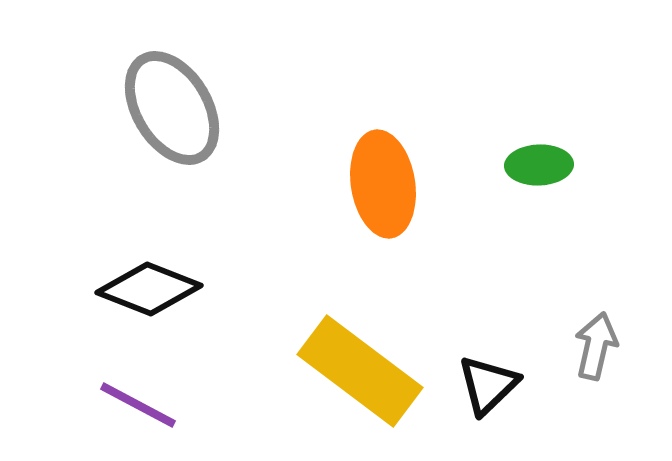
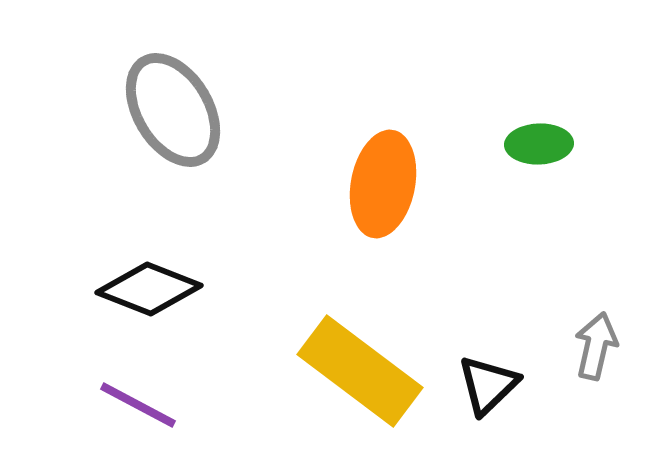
gray ellipse: moved 1 px right, 2 px down
green ellipse: moved 21 px up
orange ellipse: rotated 20 degrees clockwise
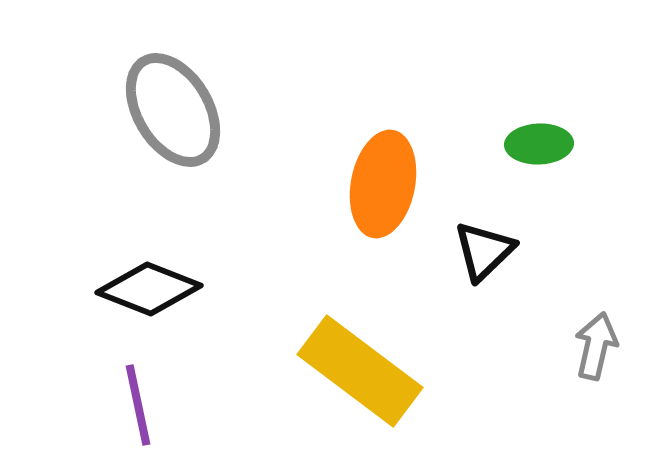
black triangle: moved 4 px left, 134 px up
purple line: rotated 50 degrees clockwise
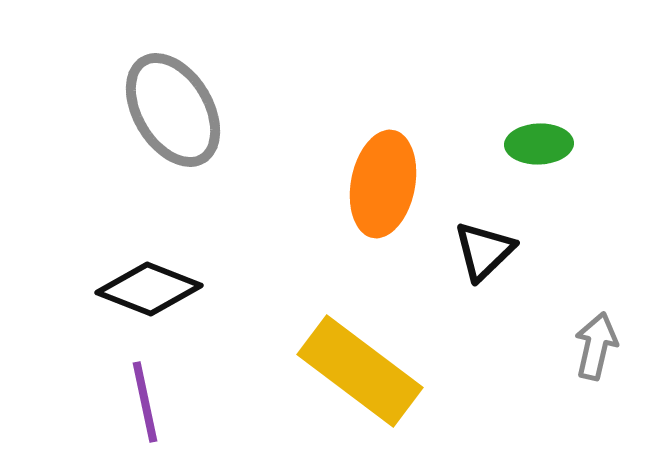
purple line: moved 7 px right, 3 px up
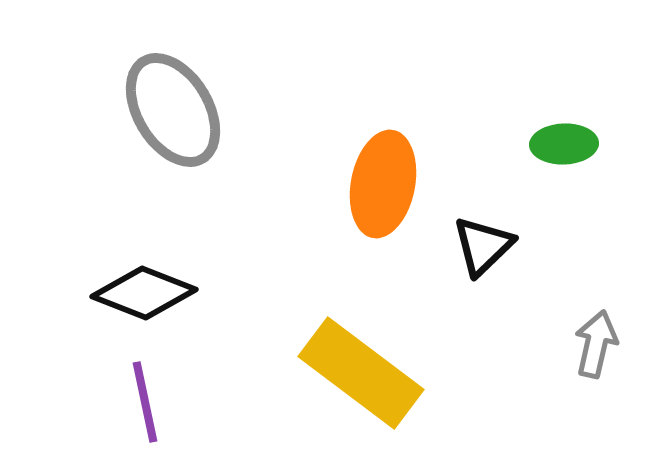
green ellipse: moved 25 px right
black triangle: moved 1 px left, 5 px up
black diamond: moved 5 px left, 4 px down
gray arrow: moved 2 px up
yellow rectangle: moved 1 px right, 2 px down
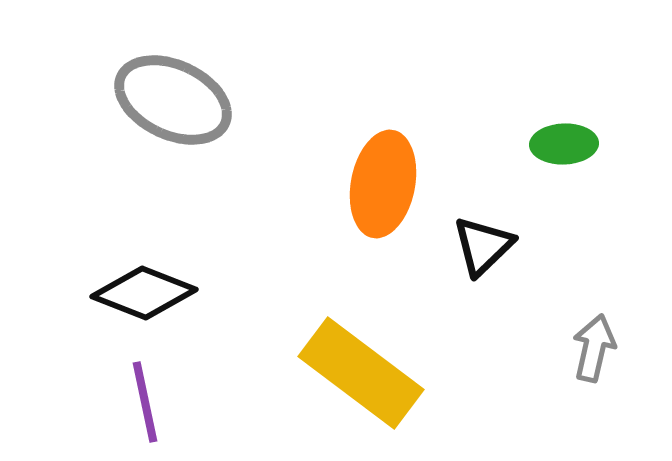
gray ellipse: moved 10 px up; rotated 34 degrees counterclockwise
gray arrow: moved 2 px left, 4 px down
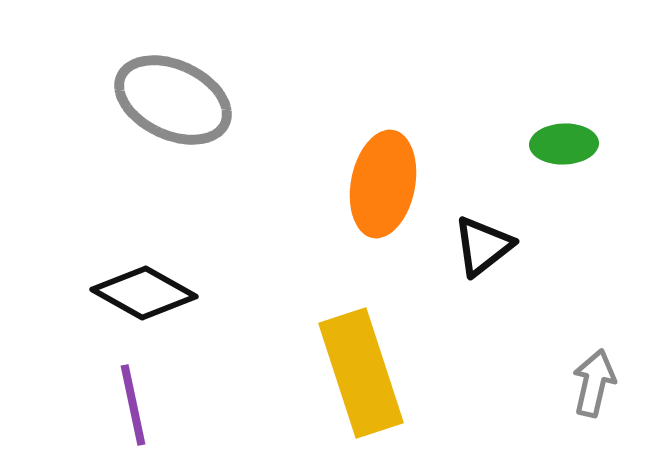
black triangle: rotated 6 degrees clockwise
black diamond: rotated 8 degrees clockwise
gray arrow: moved 35 px down
yellow rectangle: rotated 35 degrees clockwise
purple line: moved 12 px left, 3 px down
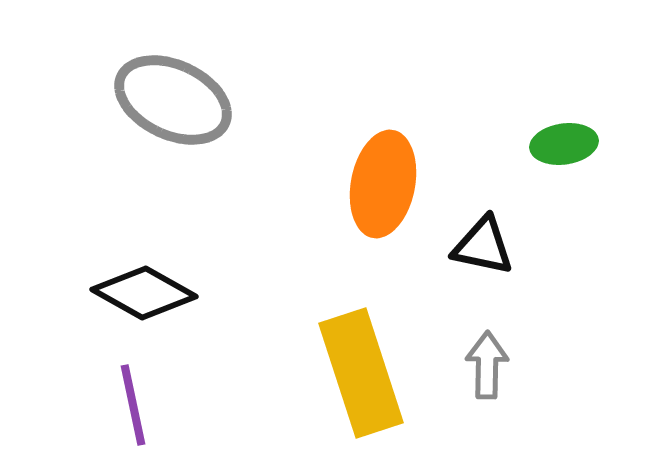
green ellipse: rotated 6 degrees counterclockwise
black triangle: rotated 50 degrees clockwise
gray arrow: moved 107 px left, 18 px up; rotated 12 degrees counterclockwise
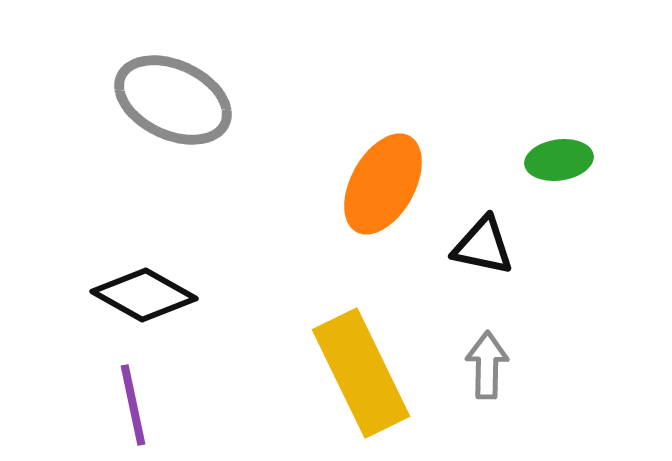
green ellipse: moved 5 px left, 16 px down
orange ellipse: rotated 18 degrees clockwise
black diamond: moved 2 px down
yellow rectangle: rotated 8 degrees counterclockwise
